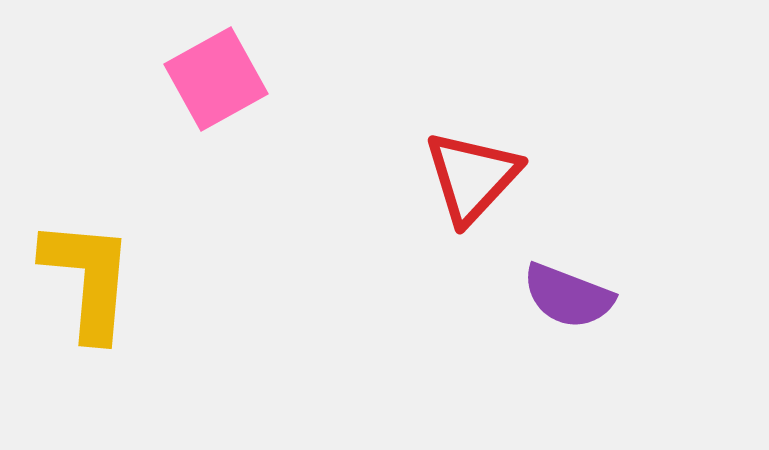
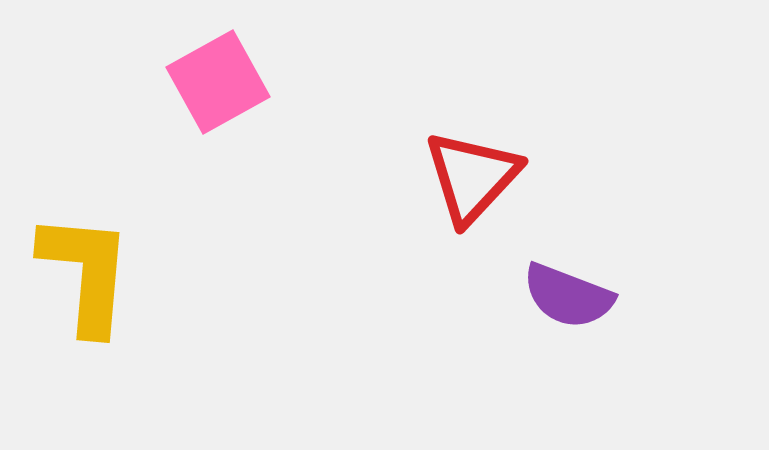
pink square: moved 2 px right, 3 px down
yellow L-shape: moved 2 px left, 6 px up
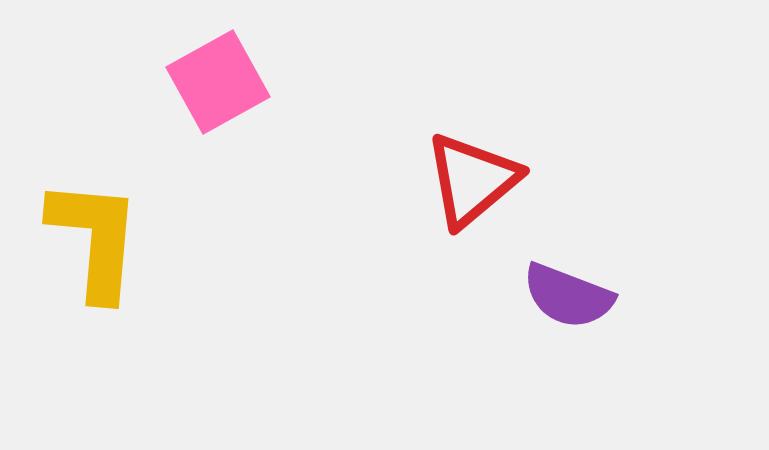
red triangle: moved 3 px down; rotated 7 degrees clockwise
yellow L-shape: moved 9 px right, 34 px up
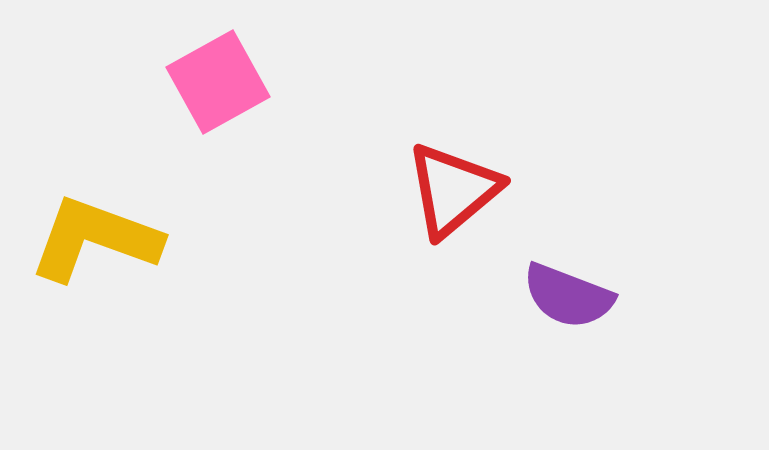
red triangle: moved 19 px left, 10 px down
yellow L-shape: rotated 75 degrees counterclockwise
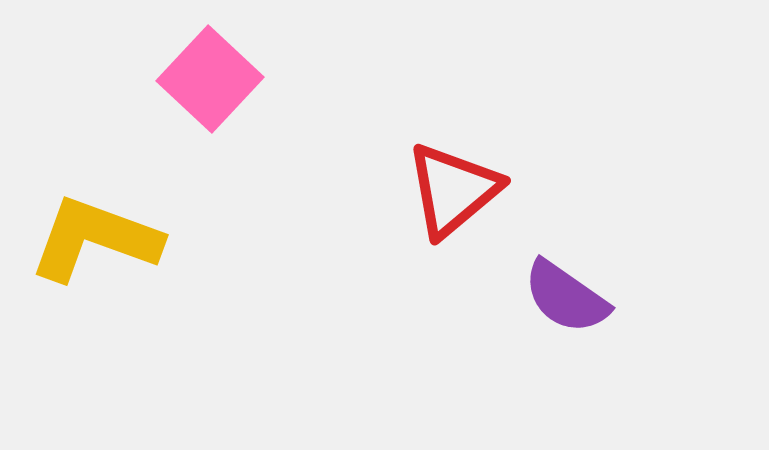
pink square: moved 8 px left, 3 px up; rotated 18 degrees counterclockwise
purple semicircle: moved 2 px left, 1 px down; rotated 14 degrees clockwise
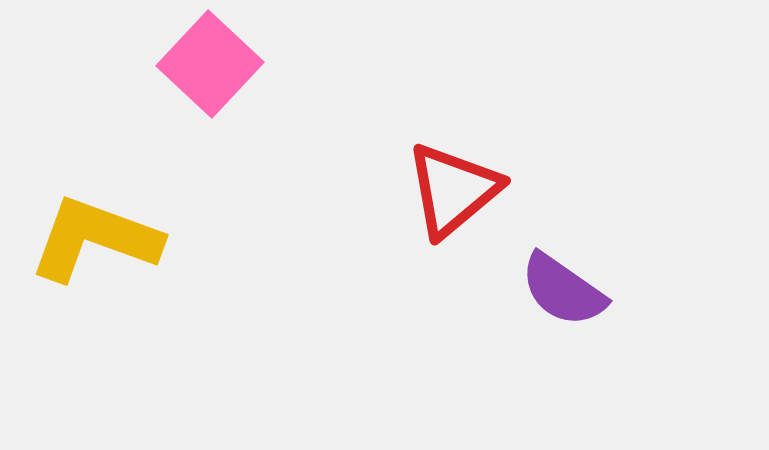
pink square: moved 15 px up
purple semicircle: moved 3 px left, 7 px up
